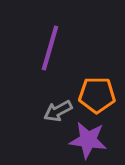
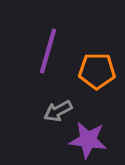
purple line: moved 2 px left, 3 px down
orange pentagon: moved 24 px up
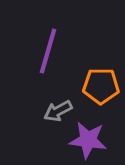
orange pentagon: moved 4 px right, 15 px down
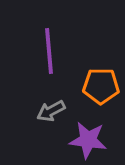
purple line: moved 1 px right; rotated 21 degrees counterclockwise
gray arrow: moved 7 px left
